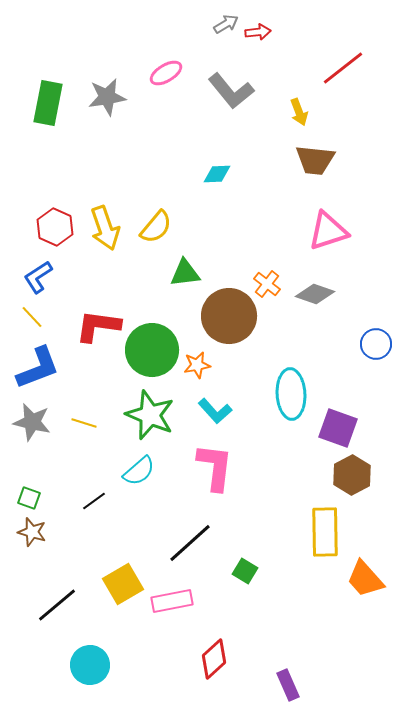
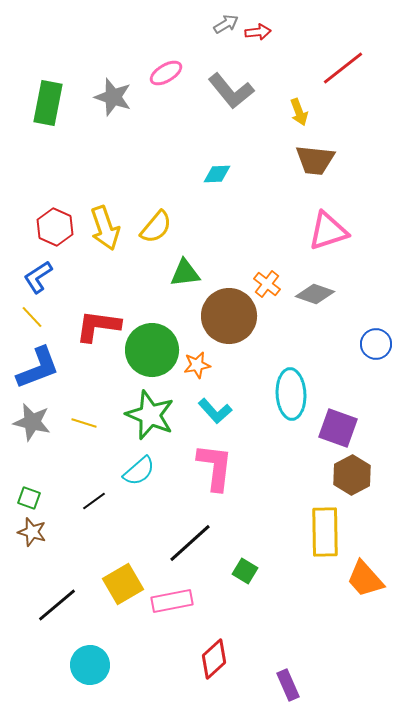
gray star at (107, 97): moved 6 px right; rotated 27 degrees clockwise
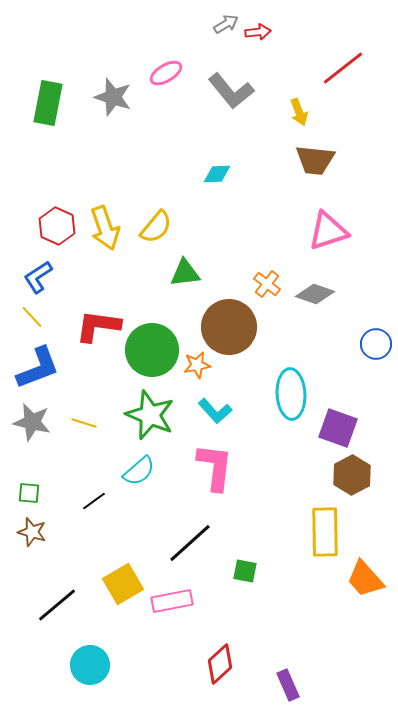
red hexagon at (55, 227): moved 2 px right, 1 px up
brown circle at (229, 316): moved 11 px down
green square at (29, 498): moved 5 px up; rotated 15 degrees counterclockwise
green square at (245, 571): rotated 20 degrees counterclockwise
red diamond at (214, 659): moved 6 px right, 5 px down
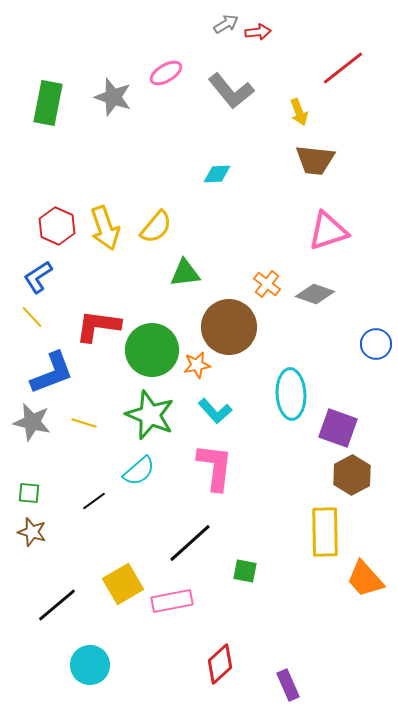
blue L-shape at (38, 368): moved 14 px right, 5 px down
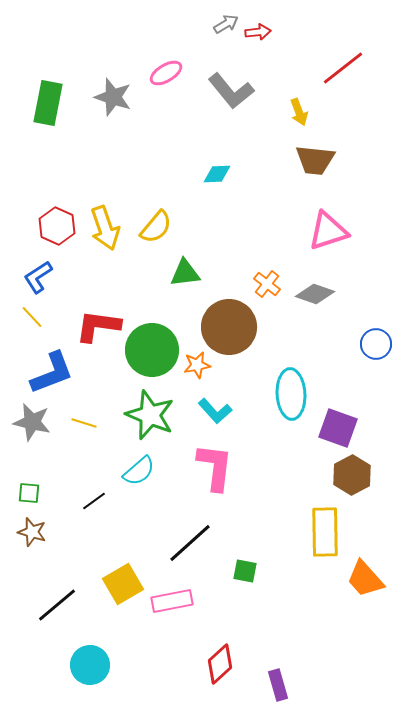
purple rectangle at (288, 685): moved 10 px left; rotated 8 degrees clockwise
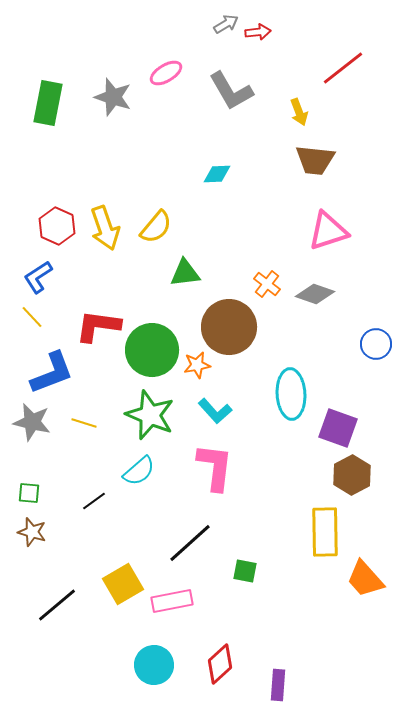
gray L-shape at (231, 91): rotated 9 degrees clockwise
cyan circle at (90, 665): moved 64 px right
purple rectangle at (278, 685): rotated 20 degrees clockwise
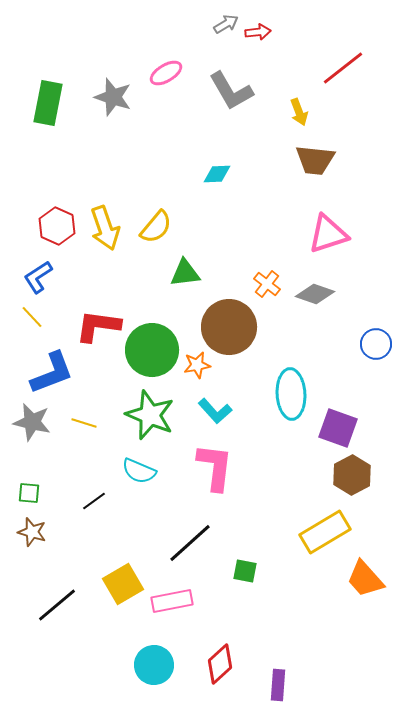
pink triangle at (328, 231): moved 3 px down
cyan semicircle at (139, 471): rotated 64 degrees clockwise
yellow rectangle at (325, 532): rotated 60 degrees clockwise
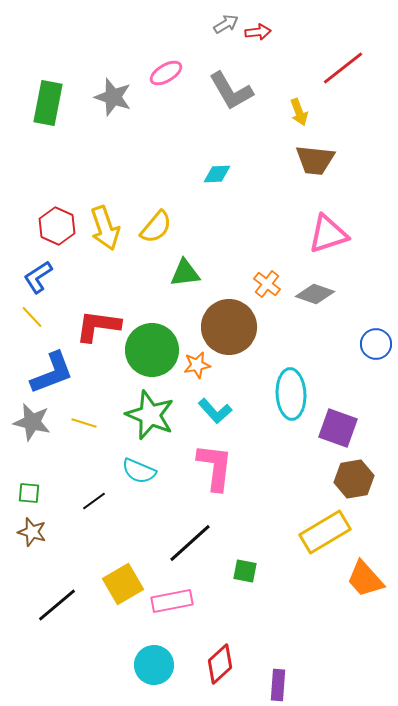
brown hexagon at (352, 475): moved 2 px right, 4 px down; rotated 18 degrees clockwise
